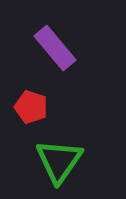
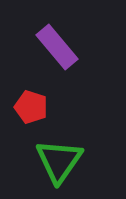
purple rectangle: moved 2 px right, 1 px up
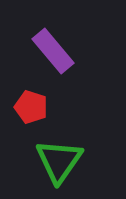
purple rectangle: moved 4 px left, 4 px down
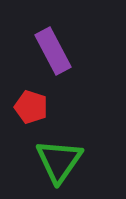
purple rectangle: rotated 12 degrees clockwise
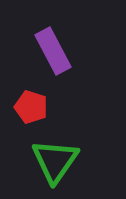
green triangle: moved 4 px left
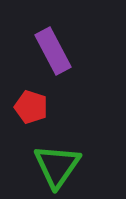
green triangle: moved 2 px right, 5 px down
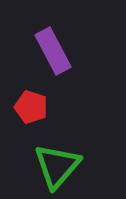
green triangle: rotated 6 degrees clockwise
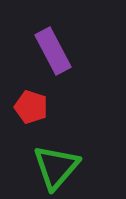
green triangle: moved 1 px left, 1 px down
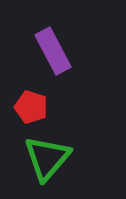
green triangle: moved 9 px left, 9 px up
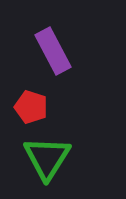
green triangle: rotated 9 degrees counterclockwise
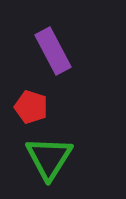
green triangle: moved 2 px right
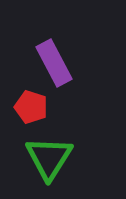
purple rectangle: moved 1 px right, 12 px down
